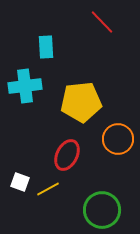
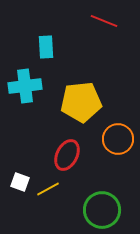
red line: moved 2 px right, 1 px up; rotated 24 degrees counterclockwise
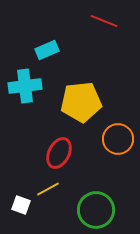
cyan rectangle: moved 1 px right, 3 px down; rotated 70 degrees clockwise
red ellipse: moved 8 px left, 2 px up
white square: moved 1 px right, 23 px down
green circle: moved 6 px left
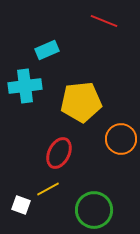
orange circle: moved 3 px right
green circle: moved 2 px left
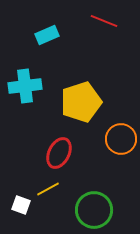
cyan rectangle: moved 15 px up
yellow pentagon: rotated 12 degrees counterclockwise
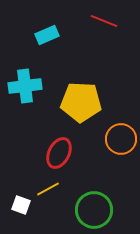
yellow pentagon: rotated 21 degrees clockwise
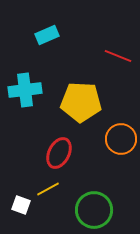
red line: moved 14 px right, 35 px down
cyan cross: moved 4 px down
